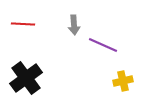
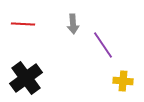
gray arrow: moved 1 px left, 1 px up
purple line: rotated 32 degrees clockwise
yellow cross: rotated 18 degrees clockwise
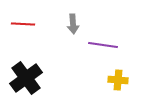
purple line: rotated 48 degrees counterclockwise
yellow cross: moved 5 px left, 1 px up
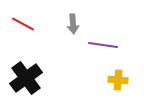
red line: rotated 25 degrees clockwise
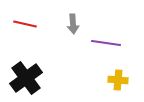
red line: moved 2 px right; rotated 15 degrees counterclockwise
purple line: moved 3 px right, 2 px up
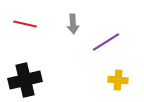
purple line: moved 1 px up; rotated 40 degrees counterclockwise
black cross: moved 1 px left, 2 px down; rotated 24 degrees clockwise
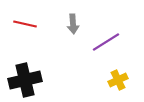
yellow cross: rotated 30 degrees counterclockwise
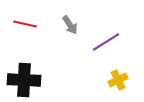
gray arrow: moved 3 px left, 1 px down; rotated 30 degrees counterclockwise
black cross: moved 1 px left; rotated 16 degrees clockwise
